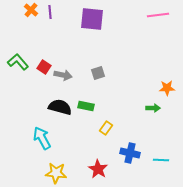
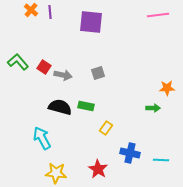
purple square: moved 1 px left, 3 px down
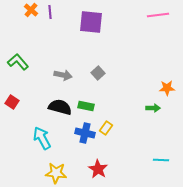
red square: moved 32 px left, 35 px down
gray square: rotated 24 degrees counterclockwise
blue cross: moved 45 px left, 20 px up
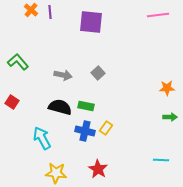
green arrow: moved 17 px right, 9 px down
blue cross: moved 2 px up
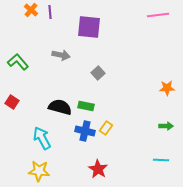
purple square: moved 2 px left, 5 px down
gray arrow: moved 2 px left, 20 px up
green arrow: moved 4 px left, 9 px down
yellow star: moved 17 px left, 2 px up
